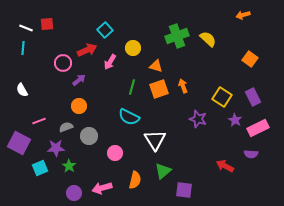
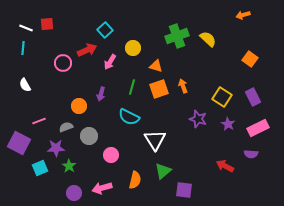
purple arrow at (79, 80): moved 22 px right, 14 px down; rotated 144 degrees clockwise
white semicircle at (22, 90): moved 3 px right, 5 px up
purple star at (235, 120): moved 7 px left, 4 px down
pink circle at (115, 153): moved 4 px left, 2 px down
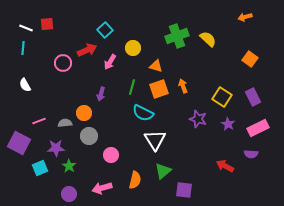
orange arrow at (243, 15): moved 2 px right, 2 px down
orange circle at (79, 106): moved 5 px right, 7 px down
cyan semicircle at (129, 117): moved 14 px right, 4 px up
gray semicircle at (66, 127): moved 1 px left, 4 px up; rotated 16 degrees clockwise
purple circle at (74, 193): moved 5 px left, 1 px down
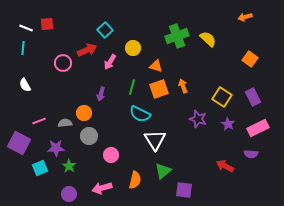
cyan semicircle at (143, 113): moved 3 px left, 1 px down
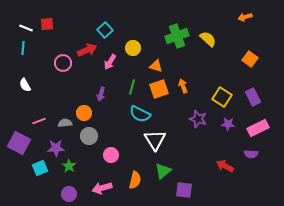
purple star at (228, 124): rotated 24 degrees counterclockwise
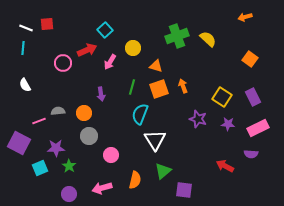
purple arrow at (101, 94): rotated 24 degrees counterclockwise
cyan semicircle at (140, 114): rotated 85 degrees clockwise
gray semicircle at (65, 123): moved 7 px left, 12 px up
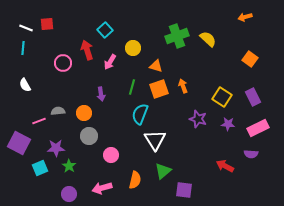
red arrow at (87, 50): rotated 84 degrees counterclockwise
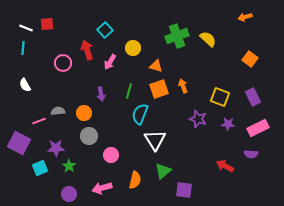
green line at (132, 87): moved 3 px left, 4 px down
yellow square at (222, 97): moved 2 px left; rotated 12 degrees counterclockwise
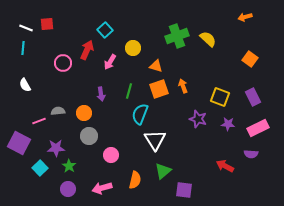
red arrow at (87, 50): rotated 42 degrees clockwise
cyan square at (40, 168): rotated 21 degrees counterclockwise
purple circle at (69, 194): moved 1 px left, 5 px up
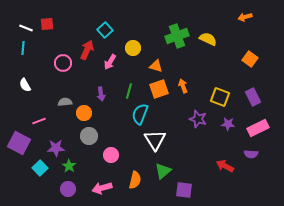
yellow semicircle at (208, 39): rotated 18 degrees counterclockwise
gray semicircle at (58, 111): moved 7 px right, 9 px up
